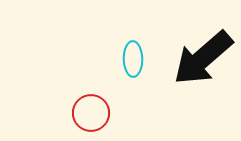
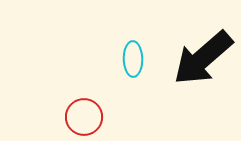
red circle: moved 7 px left, 4 px down
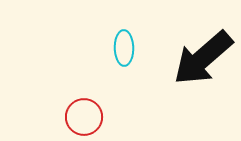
cyan ellipse: moved 9 px left, 11 px up
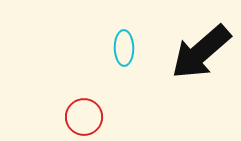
black arrow: moved 2 px left, 6 px up
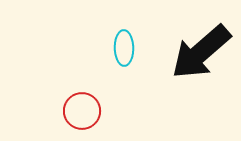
red circle: moved 2 px left, 6 px up
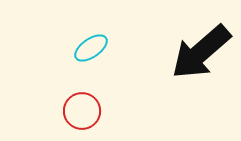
cyan ellipse: moved 33 px left; rotated 56 degrees clockwise
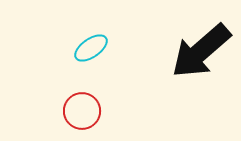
black arrow: moved 1 px up
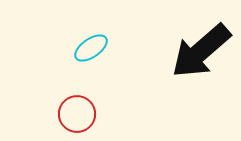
red circle: moved 5 px left, 3 px down
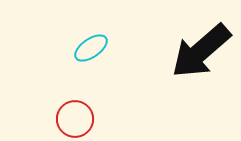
red circle: moved 2 px left, 5 px down
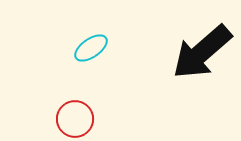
black arrow: moved 1 px right, 1 px down
